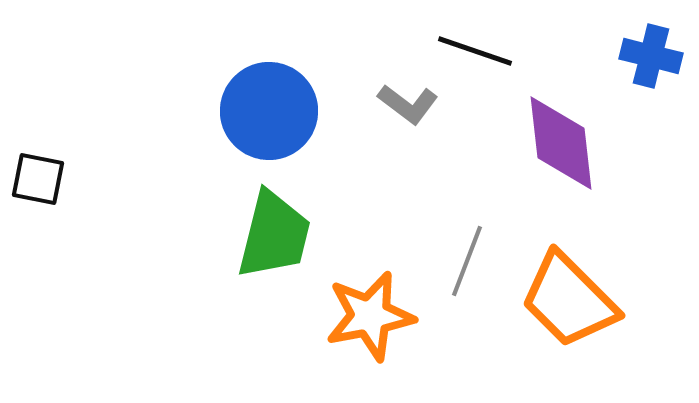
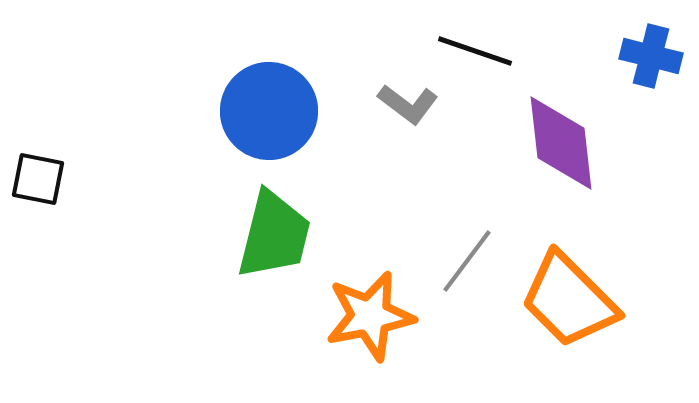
gray line: rotated 16 degrees clockwise
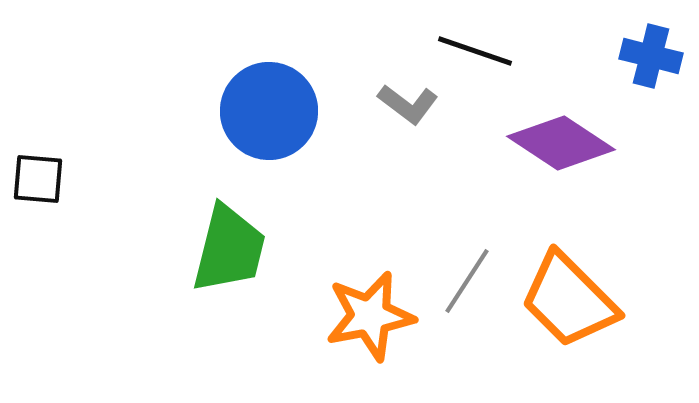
purple diamond: rotated 50 degrees counterclockwise
black square: rotated 6 degrees counterclockwise
green trapezoid: moved 45 px left, 14 px down
gray line: moved 20 px down; rotated 4 degrees counterclockwise
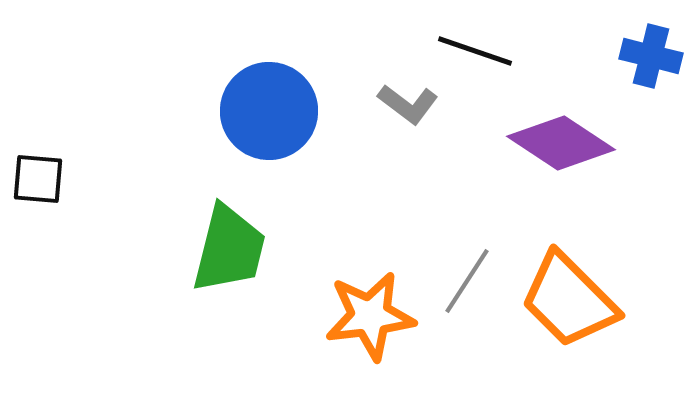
orange star: rotated 4 degrees clockwise
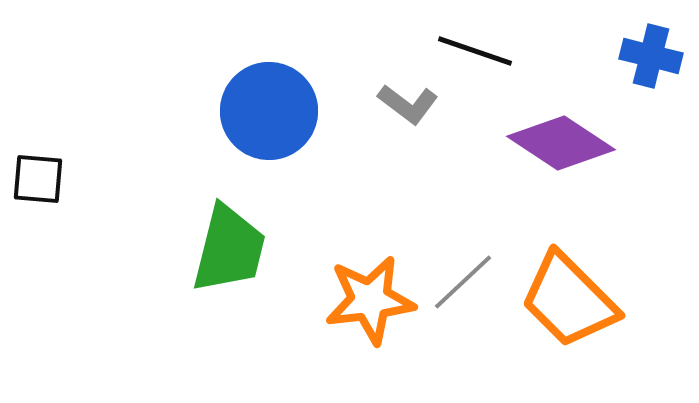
gray line: moved 4 px left, 1 px down; rotated 14 degrees clockwise
orange star: moved 16 px up
